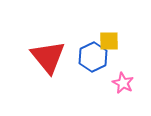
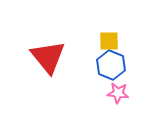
blue hexagon: moved 18 px right, 8 px down; rotated 12 degrees counterclockwise
pink star: moved 5 px left, 10 px down; rotated 20 degrees counterclockwise
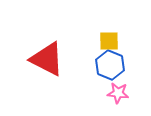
red triangle: moved 1 px left, 2 px down; rotated 24 degrees counterclockwise
blue hexagon: moved 1 px left
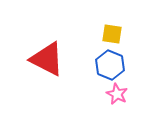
yellow square: moved 3 px right, 7 px up; rotated 10 degrees clockwise
pink star: moved 1 px left, 1 px down; rotated 20 degrees clockwise
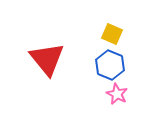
yellow square: rotated 15 degrees clockwise
red triangle: rotated 24 degrees clockwise
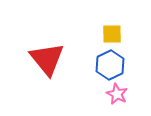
yellow square: rotated 25 degrees counterclockwise
blue hexagon: rotated 12 degrees clockwise
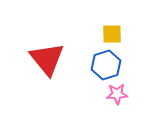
blue hexagon: moved 4 px left; rotated 8 degrees clockwise
pink star: rotated 30 degrees counterclockwise
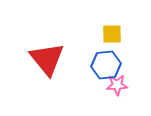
blue hexagon: rotated 12 degrees clockwise
pink star: moved 9 px up
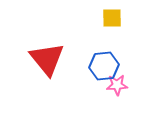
yellow square: moved 16 px up
blue hexagon: moved 2 px left, 1 px down
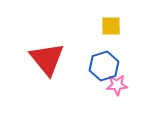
yellow square: moved 1 px left, 8 px down
blue hexagon: rotated 12 degrees counterclockwise
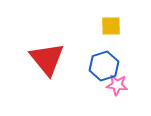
pink star: rotated 10 degrees clockwise
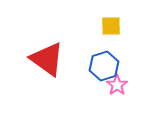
red triangle: rotated 15 degrees counterclockwise
pink star: rotated 30 degrees clockwise
